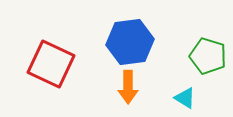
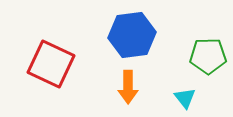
blue hexagon: moved 2 px right, 7 px up
green pentagon: rotated 18 degrees counterclockwise
cyan triangle: rotated 20 degrees clockwise
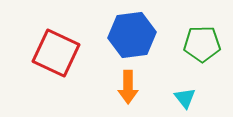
green pentagon: moved 6 px left, 12 px up
red square: moved 5 px right, 11 px up
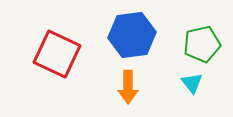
green pentagon: rotated 12 degrees counterclockwise
red square: moved 1 px right, 1 px down
cyan triangle: moved 7 px right, 15 px up
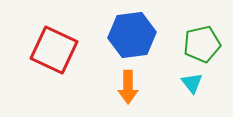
red square: moved 3 px left, 4 px up
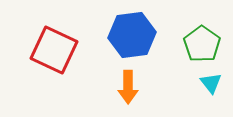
green pentagon: rotated 24 degrees counterclockwise
cyan triangle: moved 19 px right
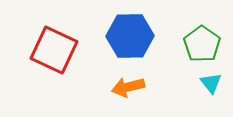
blue hexagon: moved 2 px left, 1 px down; rotated 6 degrees clockwise
orange arrow: rotated 76 degrees clockwise
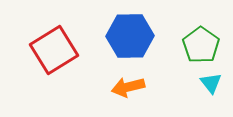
green pentagon: moved 1 px left, 1 px down
red square: rotated 33 degrees clockwise
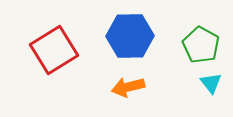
green pentagon: rotated 6 degrees counterclockwise
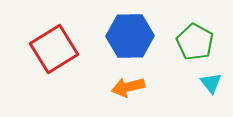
green pentagon: moved 6 px left, 3 px up
red square: moved 1 px up
